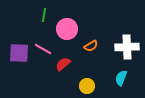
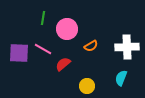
green line: moved 1 px left, 3 px down
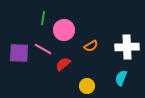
pink circle: moved 3 px left, 1 px down
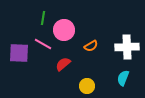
pink line: moved 5 px up
cyan semicircle: moved 2 px right
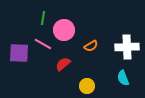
cyan semicircle: rotated 42 degrees counterclockwise
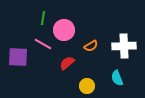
white cross: moved 3 px left, 1 px up
purple square: moved 1 px left, 4 px down
red semicircle: moved 4 px right, 1 px up
cyan semicircle: moved 6 px left
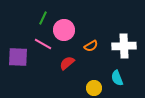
green line: rotated 16 degrees clockwise
yellow circle: moved 7 px right, 2 px down
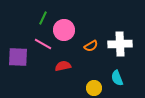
white cross: moved 4 px left, 2 px up
red semicircle: moved 4 px left, 3 px down; rotated 28 degrees clockwise
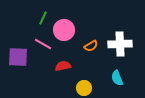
yellow circle: moved 10 px left
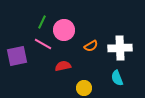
green line: moved 1 px left, 4 px down
white cross: moved 4 px down
purple square: moved 1 px left, 1 px up; rotated 15 degrees counterclockwise
